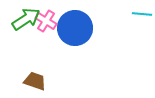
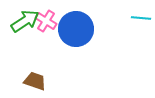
cyan line: moved 1 px left, 4 px down
green arrow: moved 1 px left, 2 px down
blue circle: moved 1 px right, 1 px down
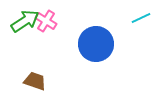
cyan line: rotated 30 degrees counterclockwise
blue circle: moved 20 px right, 15 px down
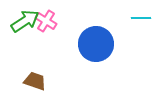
cyan line: rotated 24 degrees clockwise
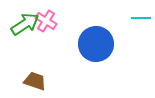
green arrow: moved 3 px down
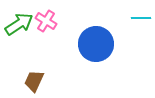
green arrow: moved 6 px left
brown trapezoid: moved 1 px left; rotated 85 degrees counterclockwise
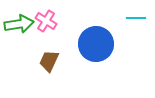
cyan line: moved 5 px left
green arrow: rotated 24 degrees clockwise
brown trapezoid: moved 15 px right, 20 px up
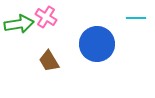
pink cross: moved 4 px up
blue circle: moved 1 px right
brown trapezoid: rotated 55 degrees counterclockwise
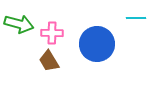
pink cross: moved 6 px right, 16 px down; rotated 30 degrees counterclockwise
green arrow: rotated 24 degrees clockwise
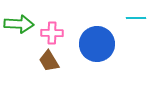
green arrow: rotated 12 degrees counterclockwise
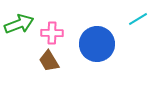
cyan line: moved 2 px right, 1 px down; rotated 30 degrees counterclockwise
green arrow: rotated 24 degrees counterclockwise
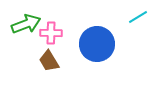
cyan line: moved 2 px up
green arrow: moved 7 px right
pink cross: moved 1 px left
